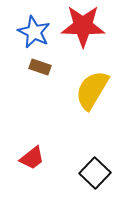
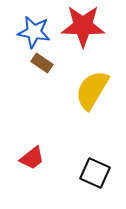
blue star: rotated 16 degrees counterclockwise
brown rectangle: moved 2 px right, 4 px up; rotated 15 degrees clockwise
black square: rotated 20 degrees counterclockwise
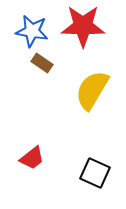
blue star: moved 2 px left, 1 px up
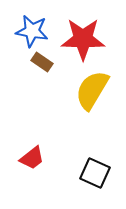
red star: moved 13 px down
brown rectangle: moved 1 px up
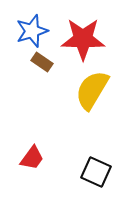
blue star: rotated 28 degrees counterclockwise
red trapezoid: rotated 16 degrees counterclockwise
black square: moved 1 px right, 1 px up
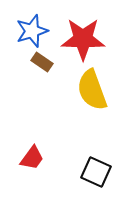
yellow semicircle: rotated 51 degrees counterclockwise
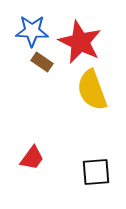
blue star: rotated 20 degrees clockwise
red star: moved 3 px left, 3 px down; rotated 24 degrees clockwise
black square: rotated 28 degrees counterclockwise
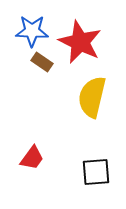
yellow semicircle: moved 7 px down; rotated 33 degrees clockwise
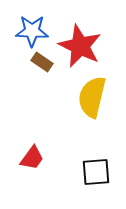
red star: moved 4 px down
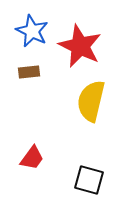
blue star: rotated 24 degrees clockwise
brown rectangle: moved 13 px left, 10 px down; rotated 40 degrees counterclockwise
yellow semicircle: moved 1 px left, 4 px down
black square: moved 7 px left, 8 px down; rotated 20 degrees clockwise
